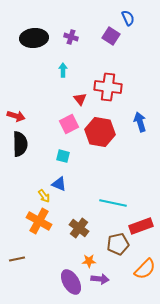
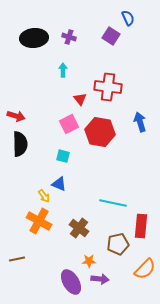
purple cross: moved 2 px left
red rectangle: rotated 65 degrees counterclockwise
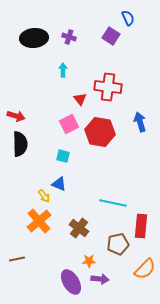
orange cross: rotated 20 degrees clockwise
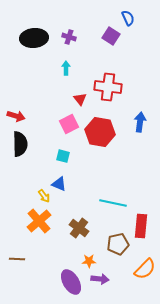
cyan arrow: moved 3 px right, 2 px up
blue arrow: rotated 24 degrees clockwise
brown line: rotated 14 degrees clockwise
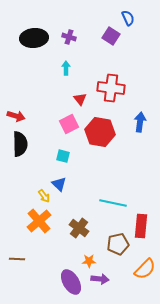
red cross: moved 3 px right, 1 px down
blue triangle: rotated 21 degrees clockwise
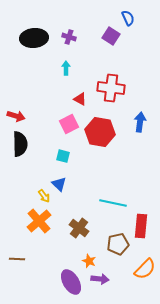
red triangle: rotated 24 degrees counterclockwise
orange star: rotated 24 degrees clockwise
